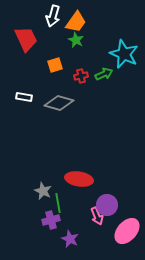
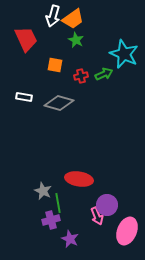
orange trapezoid: moved 3 px left, 3 px up; rotated 20 degrees clockwise
orange square: rotated 28 degrees clockwise
pink ellipse: rotated 20 degrees counterclockwise
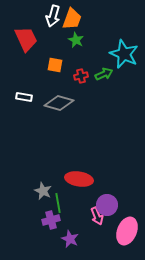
orange trapezoid: moved 1 px left; rotated 35 degrees counterclockwise
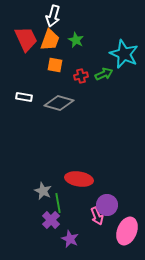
orange trapezoid: moved 22 px left, 21 px down
purple cross: rotated 30 degrees counterclockwise
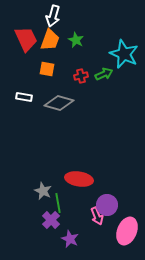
orange square: moved 8 px left, 4 px down
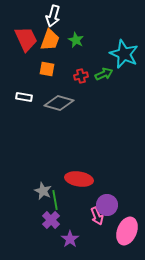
green line: moved 3 px left, 3 px up
purple star: rotated 12 degrees clockwise
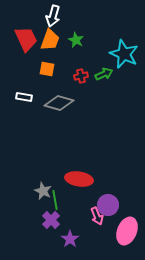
purple circle: moved 1 px right
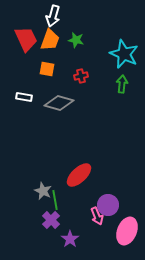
green star: rotated 14 degrees counterclockwise
green arrow: moved 18 px right, 10 px down; rotated 60 degrees counterclockwise
red ellipse: moved 4 px up; rotated 52 degrees counterclockwise
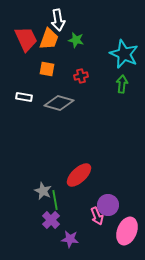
white arrow: moved 5 px right, 4 px down; rotated 25 degrees counterclockwise
orange trapezoid: moved 1 px left, 1 px up
purple star: rotated 30 degrees counterclockwise
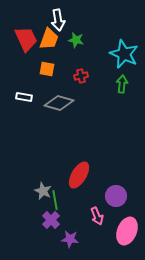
red ellipse: rotated 16 degrees counterclockwise
purple circle: moved 8 px right, 9 px up
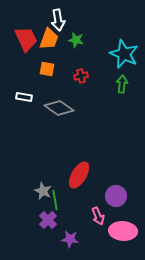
gray diamond: moved 5 px down; rotated 20 degrees clockwise
pink arrow: moved 1 px right
purple cross: moved 3 px left
pink ellipse: moved 4 px left; rotated 72 degrees clockwise
